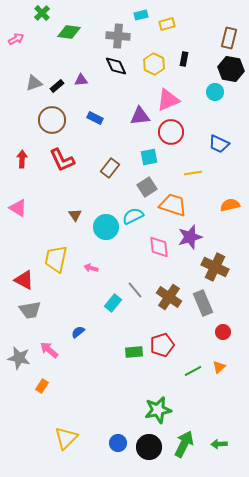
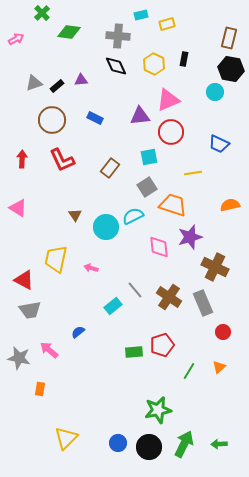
cyan rectangle at (113, 303): moved 3 px down; rotated 12 degrees clockwise
green line at (193, 371): moved 4 px left; rotated 30 degrees counterclockwise
orange rectangle at (42, 386): moved 2 px left, 3 px down; rotated 24 degrees counterclockwise
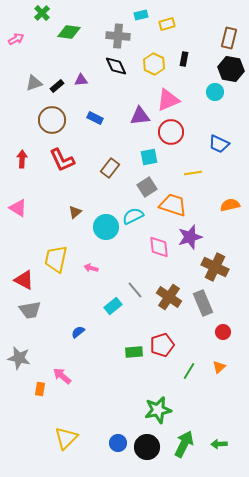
brown triangle at (75, 215): moved 3 px up; rotated 24 degrees clockwise
pink arrow at (49, 350): moved 13 px right, 26 px down
black circle at (149, 447): moved 2 px left
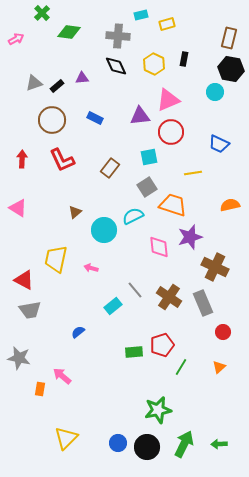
purple triangle at (81, 80): moved 1 px right, 2 px up
cyan circle at (106, 227): moved 2 px left, 3 px down
green line at (189, 371): moved 8 px left, 4 px up
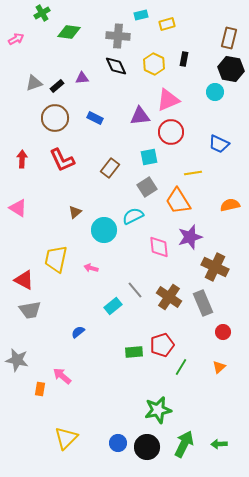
green cross at (42, 13): rotated 14 degrees clockwise
brown circle at (52, 120): moved 3 px right, 2 px up
orange trapezoid at (173, 205): moved 5 px right, 4 px up; rotated 140 degrees counterclockwise
gray star at (19, 358): moved 2 px left, 2 px down
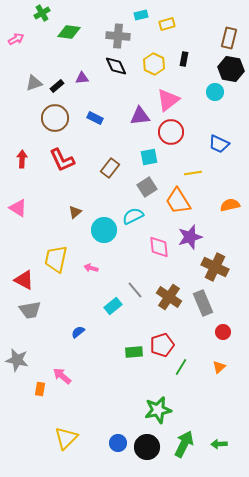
pink triangle at (168, 100): rotated 15 degrees counterclockwise
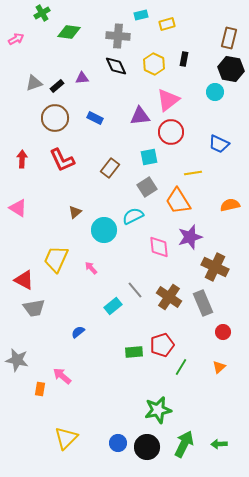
yellow trapezoid at (56, 259): rotated 12 degrees clockwise
pink arrow at (91, 268): rotated 32 degrees clockwise
gray trapezoid at (30, 310): moved 4 px right, 2 px up
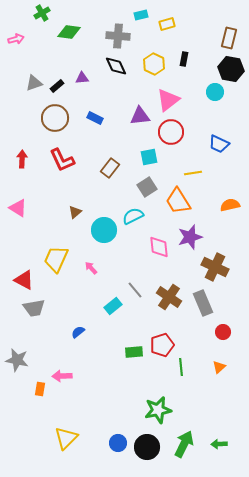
pink arrow at (16, 39): rotated 14 degrees clockwise
green line at (181, 367): rotated 36 degrees counterclockwise
pink arrow at (62, 376): rotated 42 degrees counterclockwise
